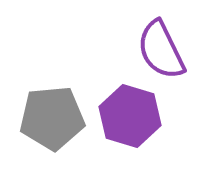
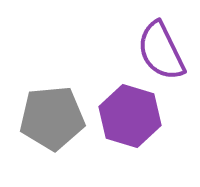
purple semicircle: moved 1 px down
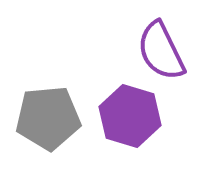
gray pentagon: moved 4 px left
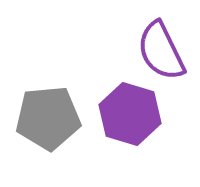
purple hexagon: moved 2 px up
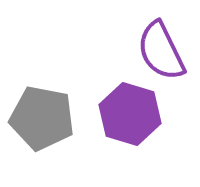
gray pentagon: moved 6 px left; rotated 16 degrees clockwise
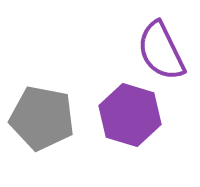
purple hexagon: moved 1 px down
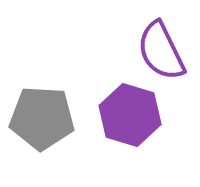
gray pentagon: rotated 8 degrees counterclockwise
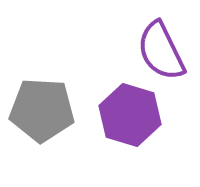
gray pentagon: moved 8 px up
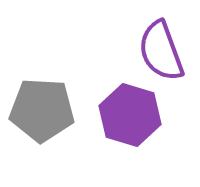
purple semicircle: rotated 6 degrees clockwise
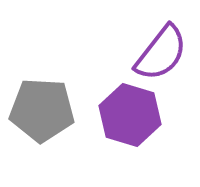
purple semicircle: moved 2 px down; rotated 122 degrees counterclockwise
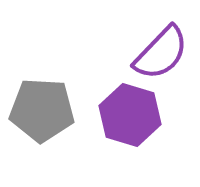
purple semicircle: rotated 6 degrees clockwise
